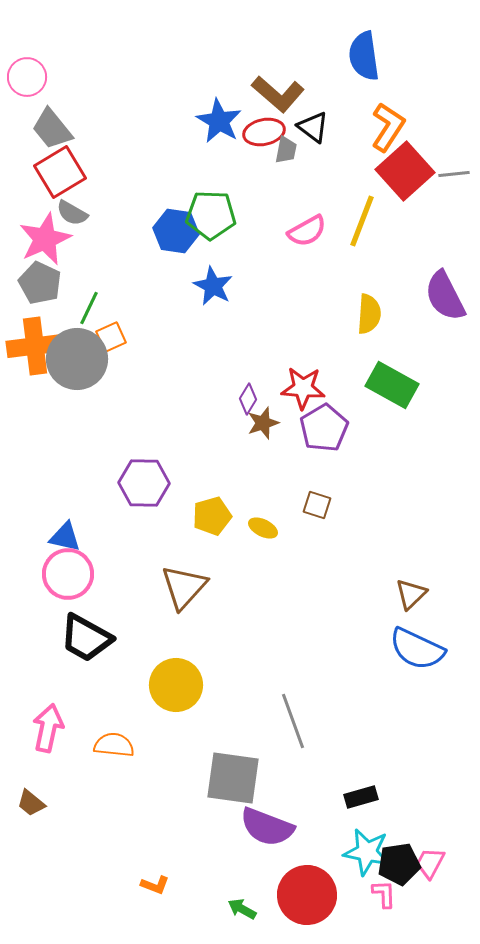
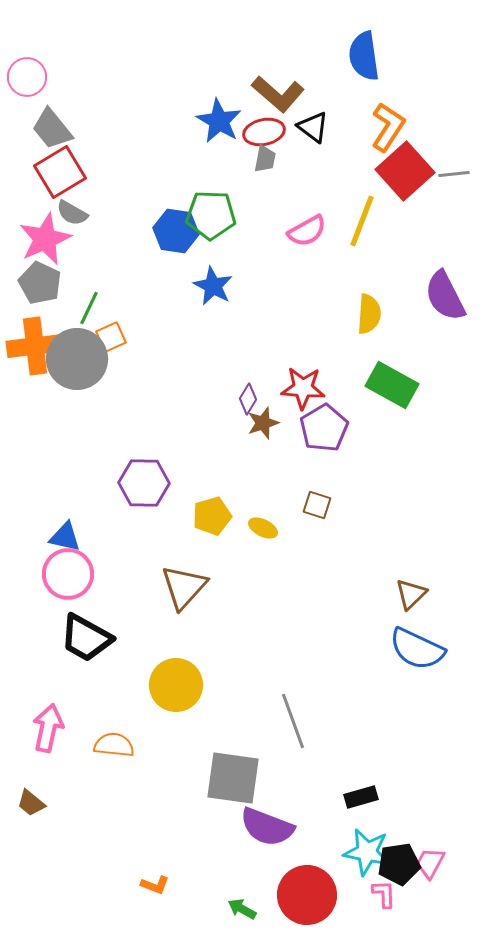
gray trapezoid at (286, 150): moved 21 px left, 9 px down
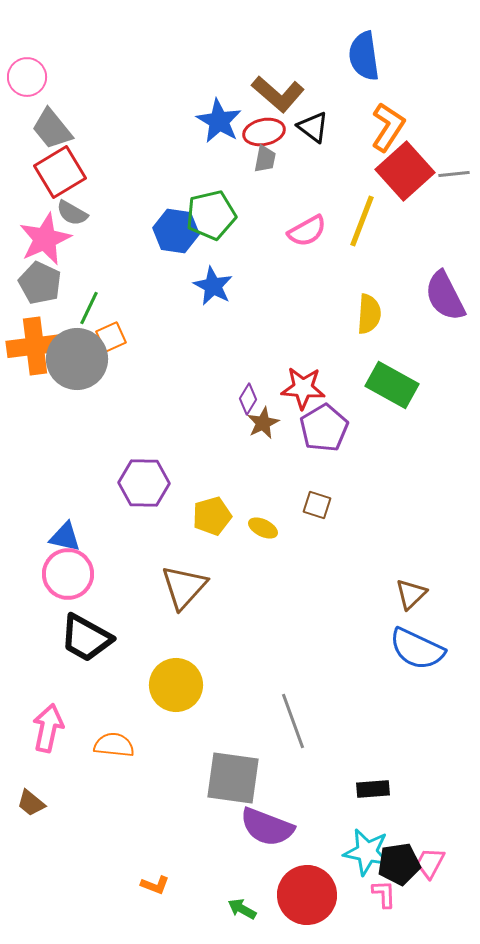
green pentagon at (211, 215): rotated 15 degrees counterclockwise
brown star at (263, 423): rotated 8 degrees counterclockwise
black rectangle at (361, 797): moved 12 px right, 8 px up; rotated 12 degrees clockwise
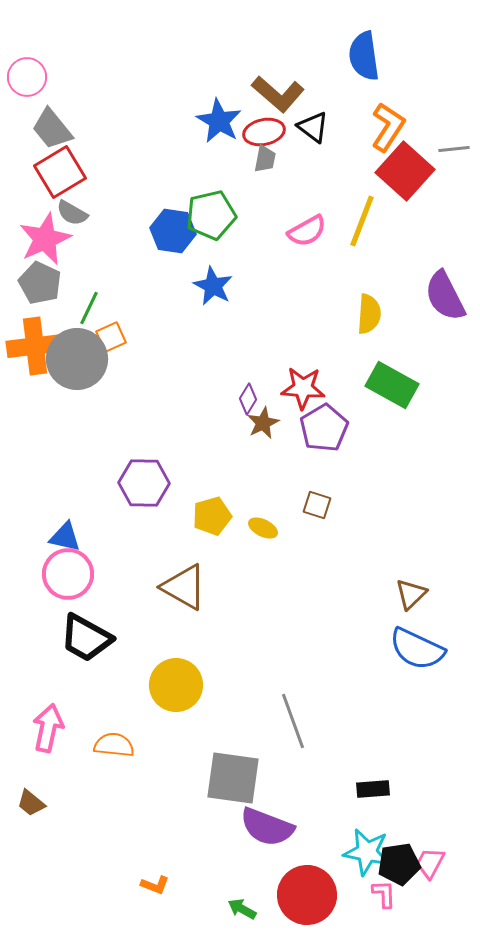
red square at (405, 171): rotated 6 degrees counterclockwise
gray line at (454, 174): moved 25 px up
blue hexagon at (176, 231): moved 3 px left
brown triangle at (184, 587): rotated 42 degrees counterclockwise
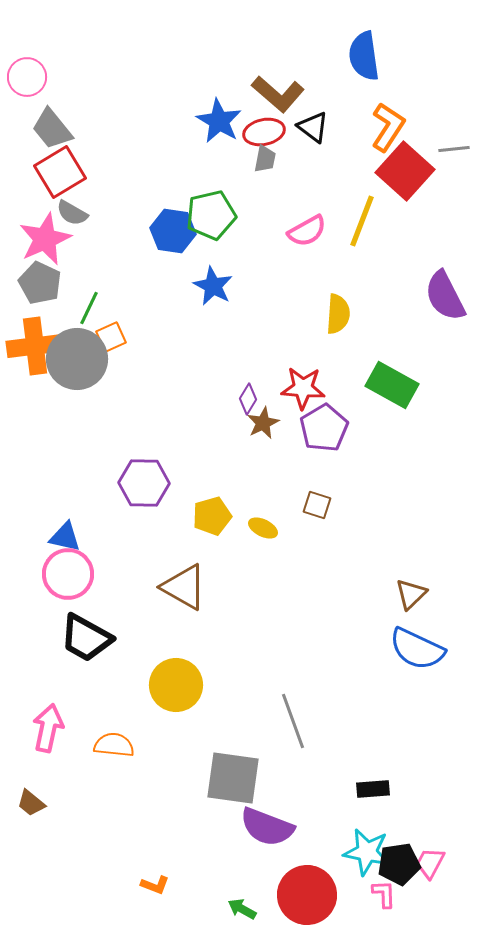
yellow semicircle at (369, 314): moved 31 px left
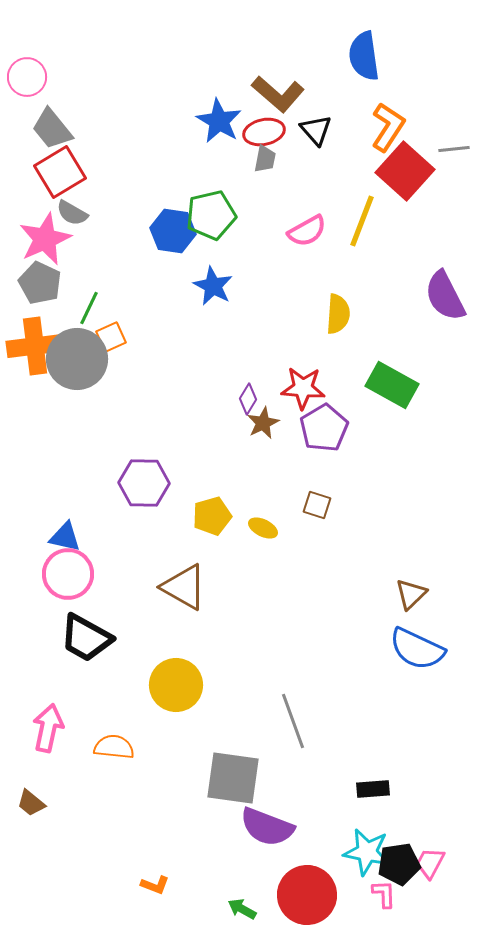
black triangle at (313, 127): moved 3 px right, 3 px down; rotated 12 degrees clockwise
orange semicircle at (114, 745): moved 2 px down
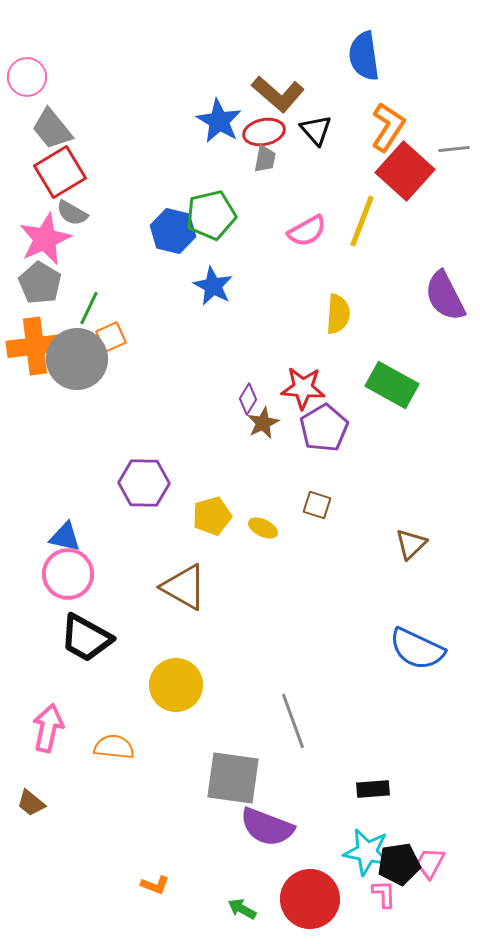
blue hexagon at (173, 231): rotated 6 degrees clockwise
gray pentagon at (40, 283): rotated 6 degrees clockwise
brown triangle at (411, 594): moved 50 px up
red circle at (307, 895): moved 3 px right, 4 px down
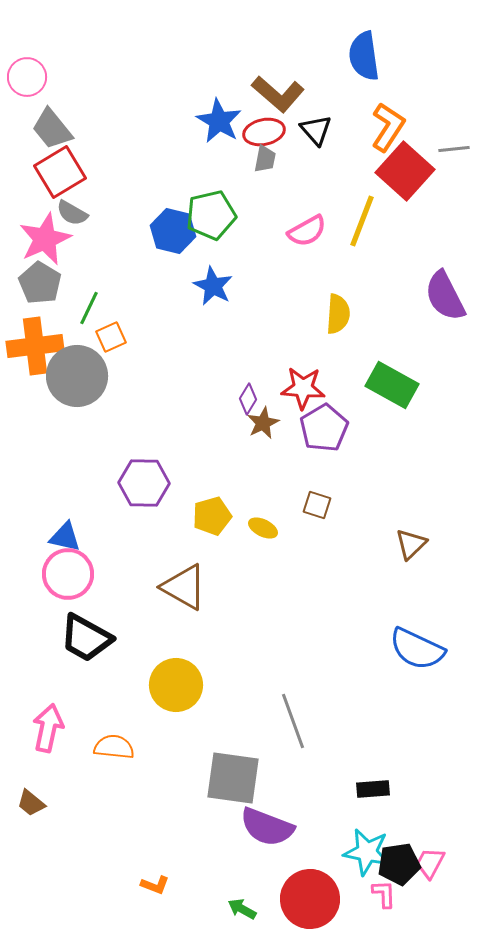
gray circle at (77, 359): moved 17 px down
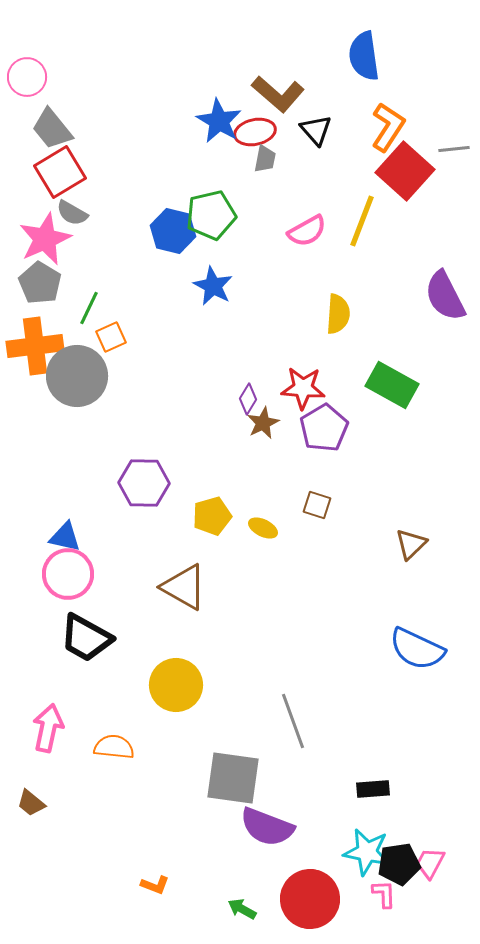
red ellipse at (264, 132): moved 9 px left
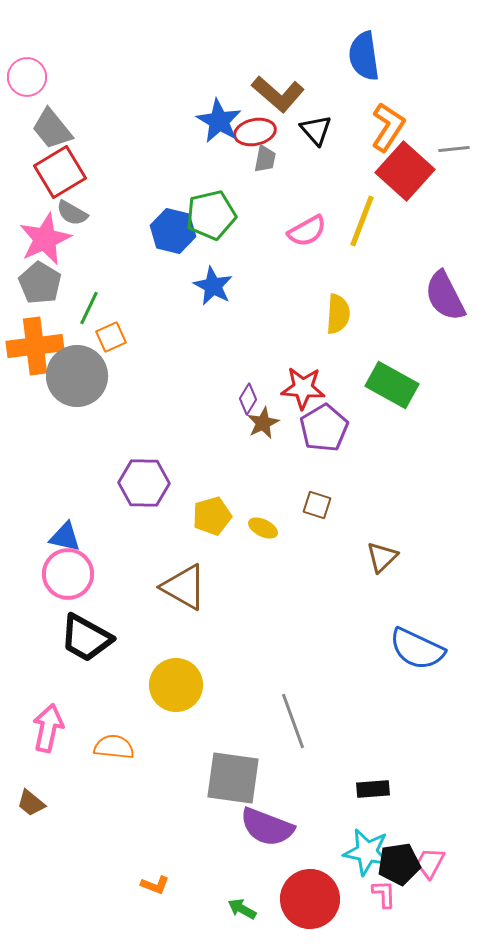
brown triangle at (411, 544): moved 29 px left, 13 px down
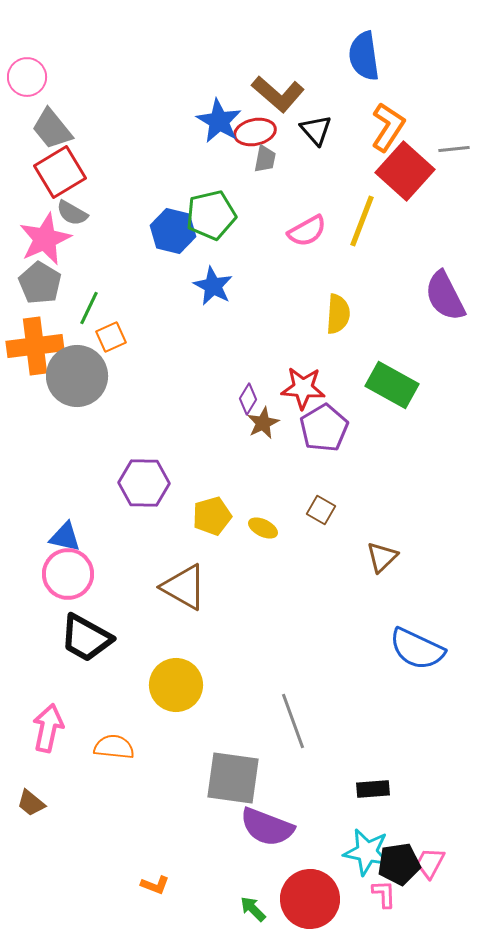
brown square at (317, 505): moved 4 px right, 5 px down; rotated 12 degrees clockwise
green arrow at (242, 909): moved 11 px right; rotated 16 degrees clockwise
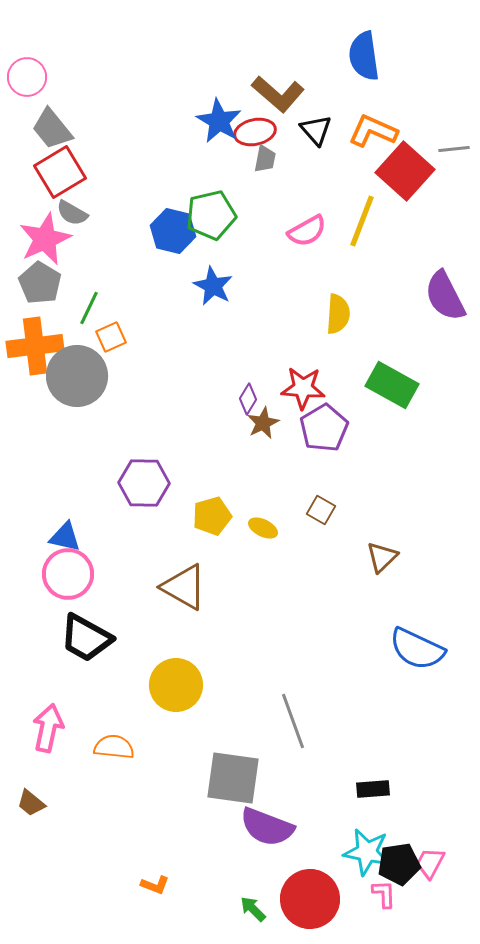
orange L-shape at (388, 127): moved 15 px left, 4 px down; rotated 99 degrees counterclockwise
